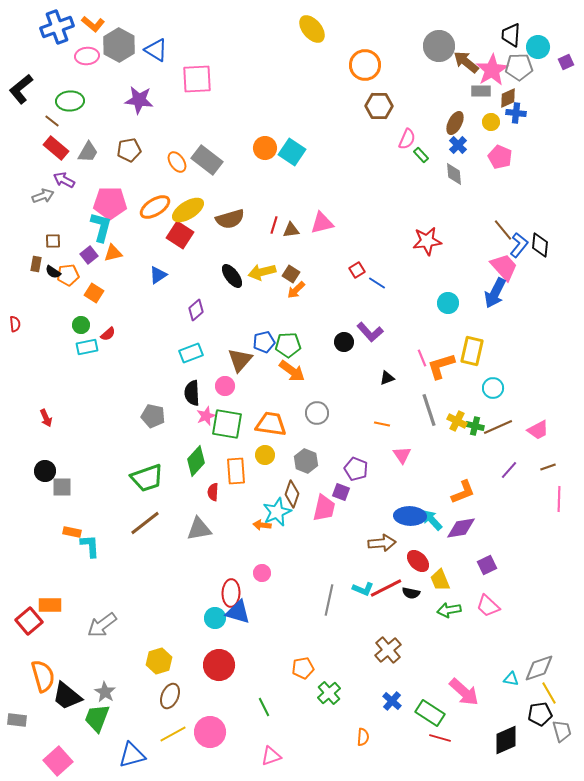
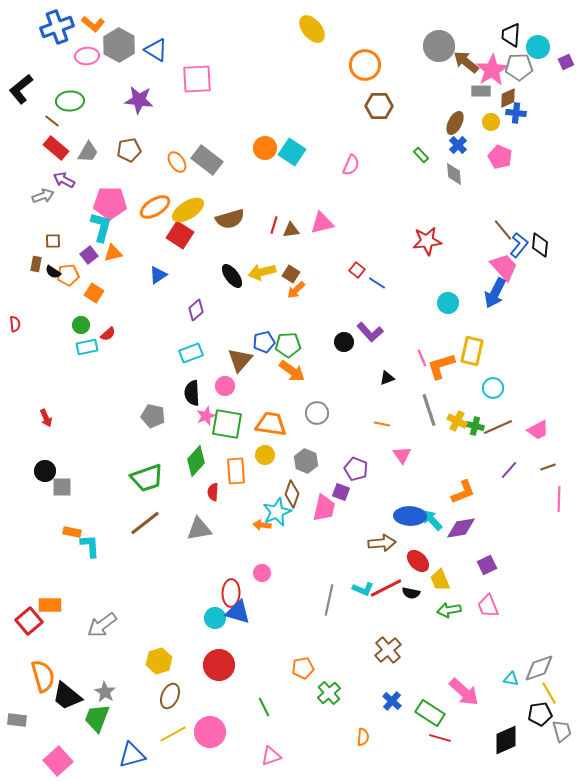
pink semicircle at (407, 139): moved 56 px left, 26 px down
red square at (357, 270): rotated 21 degrees counterclockwise
pink trapezoid at (488, 606): rotated 25 degrees clockwise
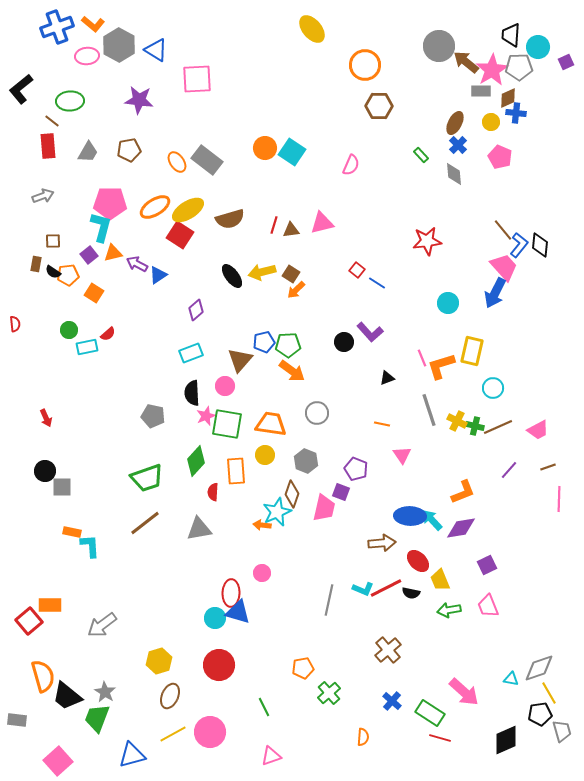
red rectangle at (56, 148): moved 8 px left, 2 px up; rotated 45 degrees clockwise
purple arrow at (64, 180): moved 73 px right, 84 px down
green circle at (81, 325): moved 12 px left, 5 px down
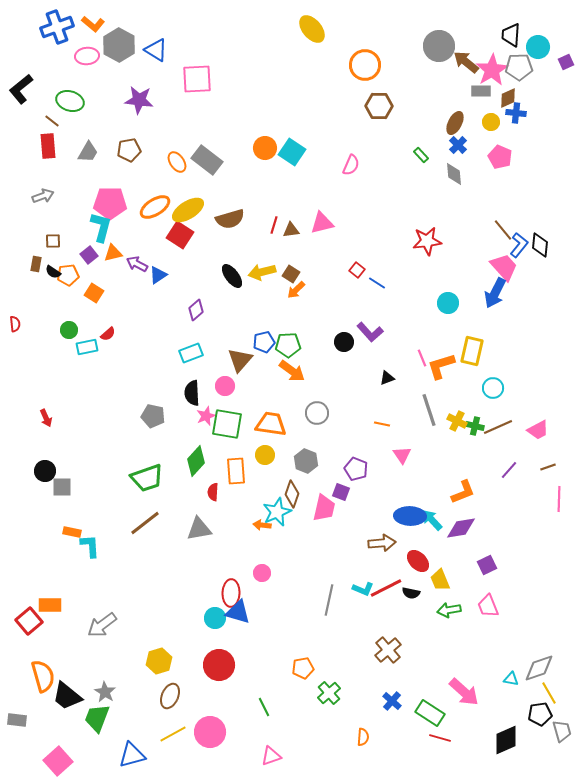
green ellipse at (70, 101): rotated 20 degrees clockwise
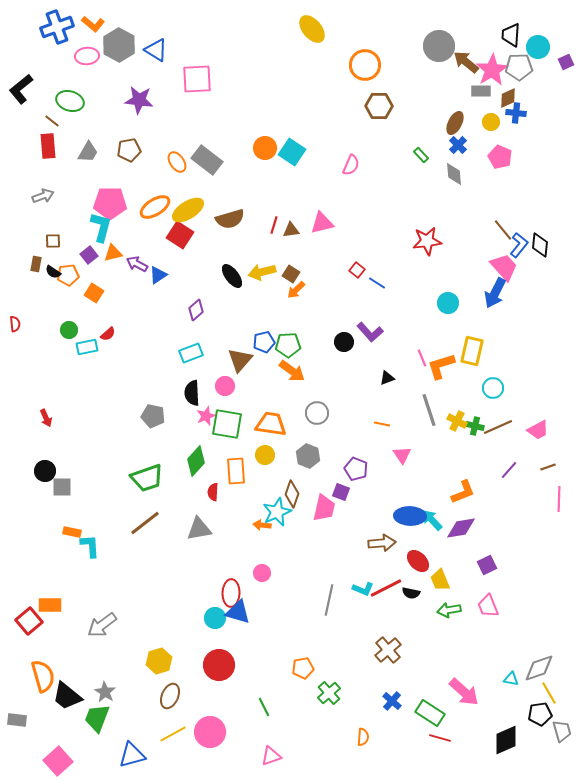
gray hexagon at (306, 461): moved 2 px right, 5 px up
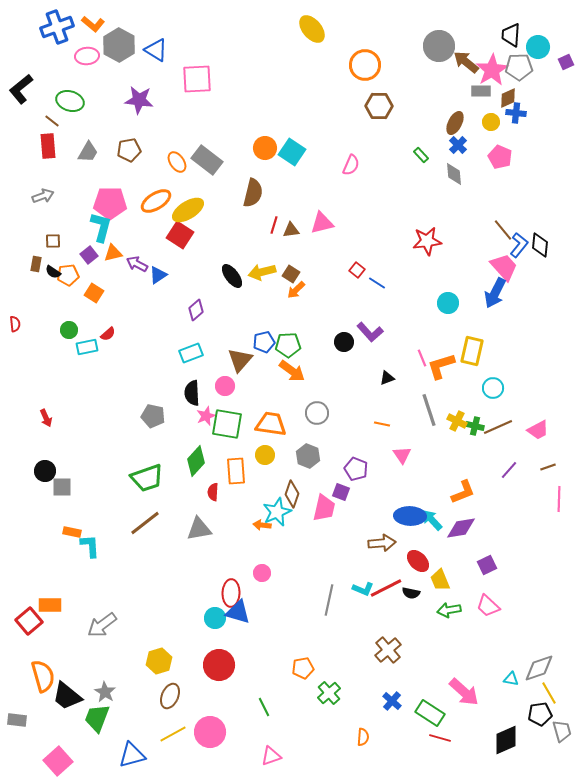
orange ellipse at (155, 207): moved 1 px right, 6 px up
brown semicircle at (230, 219): moved 23 px right, 26 px up; rotated 60 degrees counterclockwise
pink trapezoid at (488, 606): rotated 25 degrees counterclockwise
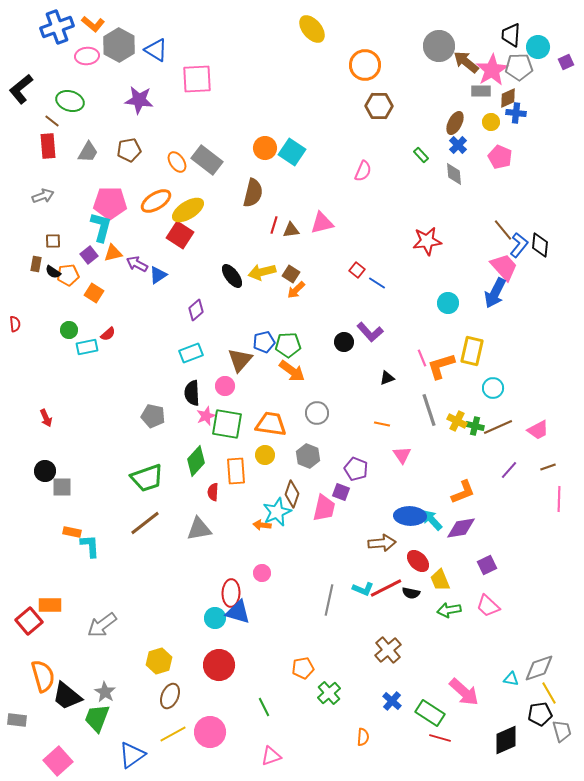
pink semicircle at (351, 165): moved 12 px right, 6 px down
blue triangle at (132, 755): rotated 20 degrees counterclockwise
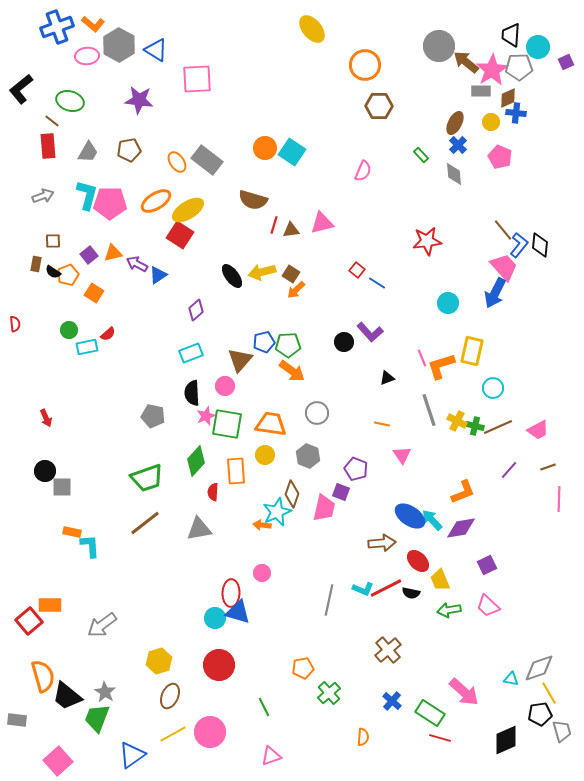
brown semicircle at (253, 193): moved 7 px down; rotated 92 degrees clockwise
cyan L-shape at (101, 227): moved 14 px left, 32 px up
orange pentagon at (68, 275): rotated 15 degrees counterclockwise
blue ellipse at (410, 516): rotated 32 degrees clockwise
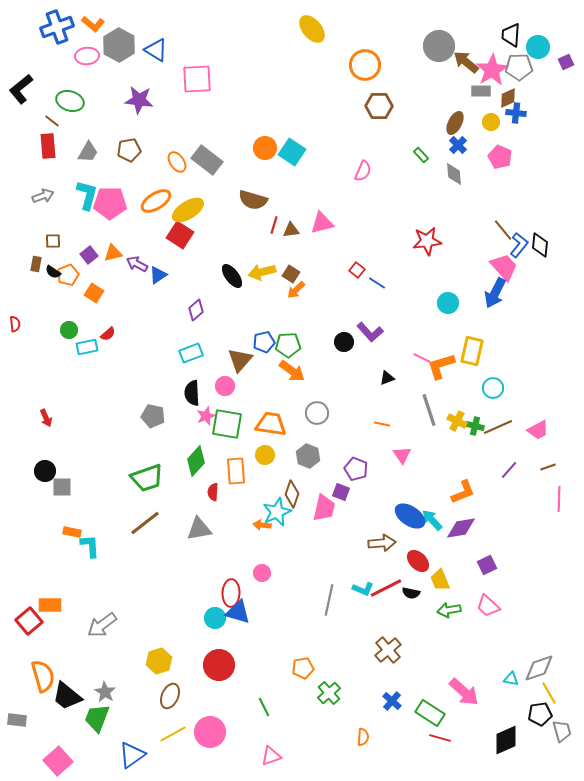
pink line at (422, 358): rotated 42 degrees counterclockwise
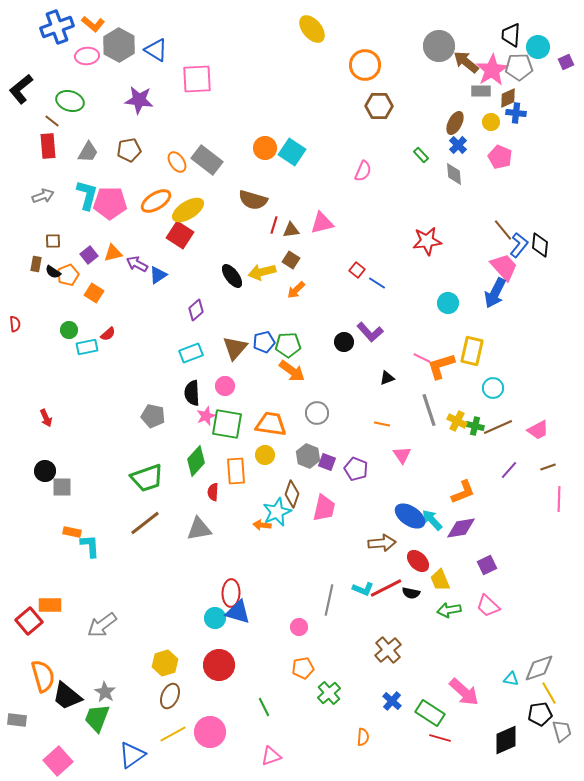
brown square at (291, 274): moved 14 px up
brown triangle at (240, 360): moved 5 px left, 12 px up
purple square at (341, 492): moved 14 px left, 30 px up
pink circle at (262, 573): moved 37 px right, 54 px down
yellow hexagon at (159, 661): moved 6 px right, 2 px down
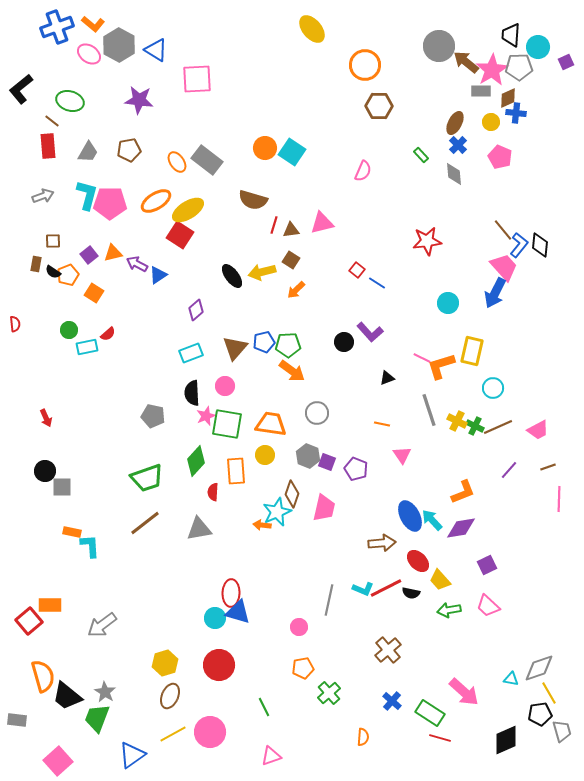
pink ellipse at (87, 56): moved 2 px right, 2 px up; rotated 40 degrees clockwise
green cross at (475, 426): rotated 12 degrees clockwise
blue ellipse at (410, 516): rotated 28 degrees clockwise
yellow trapezoid at (440, 580): rotated 20 degrees counterclockwise
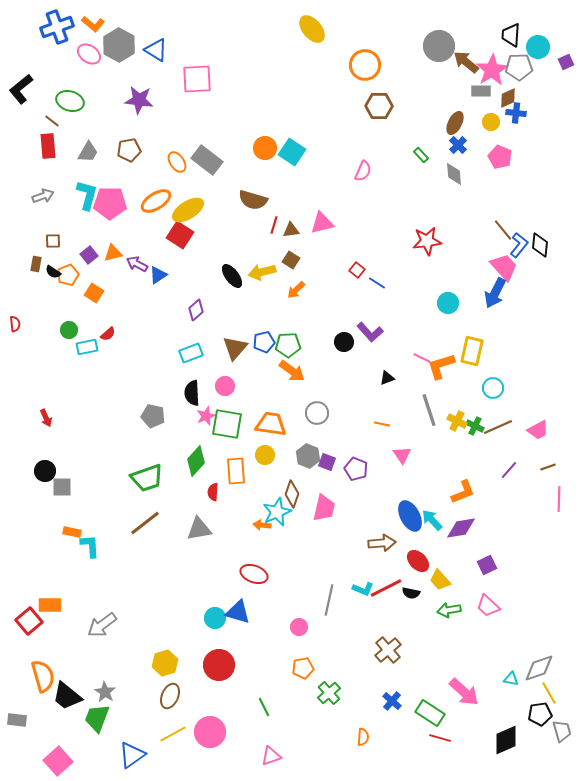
red ellipse at (231, 593): moved 23 px right, 19 px up; rotated 72 degrees counterclockwise
